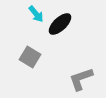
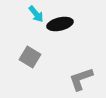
black ellipse: rotated 30 degrees clockwise
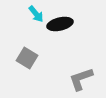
gray square: moved 3 px left, 1 px down
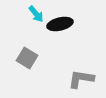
gray L-shape: rotated 28 degrees clockwise
